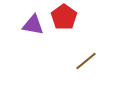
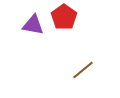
brown line: moved 3 px left, 9 px down
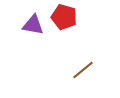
red pentagon: rotated 20 degrees counterclockwise
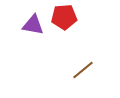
red pentagon: rotated 20 degrees counterclockwise
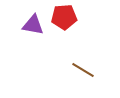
brown line: rotated 70 degrees clockwise
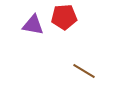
brown line: moved 1 px right, 1 px down
